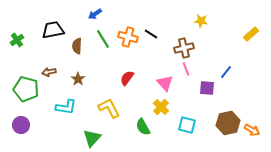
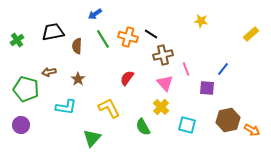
black trapezoid: moved 2 px down
brown cross: moved 21 px left, 7 px down
blue line: moved 3 px left, 3 px up
brown hexagon: moved 3 px up
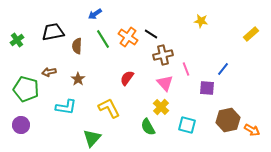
orange cross: rotated 18 degrees clockwise
green semicircle: moved 5 px right
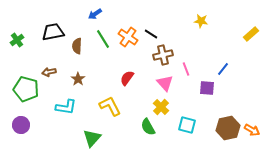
yellow L-shape: moved 1 px right, 2 px up
brown hexagon: moved 8 px down
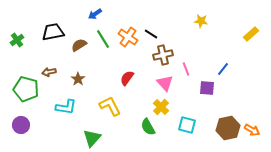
brown semicircle: moved 2 px right, 1 px up; rotated 56 degrees clockwise
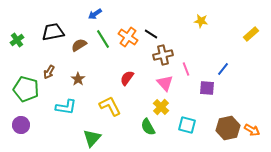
brown arrow: rotated 48 degrees counterclockwise
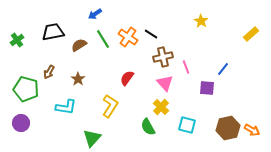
yellow star: rotated 24 degrees clockwise
brown cross: moved 2 px down
pink line: moved 2 px up
yellow L-shape: rotated 60 degrees clockwise
purple circle: moved 2 px up
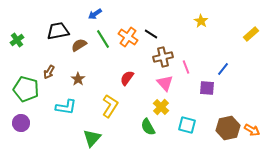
black trapezoid: moved 5 px right, 1 px up
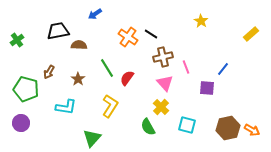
green line: moved 4 px right, 29 px down
brown semicircle: rotated 35 degrees clockwise
